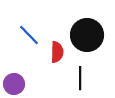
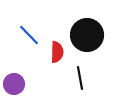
black line: rotated 10 degrees counterclockwise
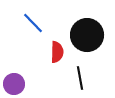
blue line: moved 4 px right, 12 px up
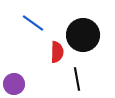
blue line: rotated 10 degrees counterclockwise
black circle: moved 4 px left
black line: moved 3 px left, 1 px down
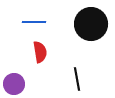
blue line: moved 1 px right, 1 px up; rotated 35 degrees counterclockwise
black circle: moved 8 px right, 11 px up
red semicircle: moved 17 px left; rotated 10 degrees counterclockwise
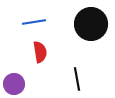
blue line: rotated 10 degrees counterclockwise
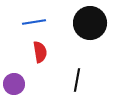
black circle: moved 1 px left, 1 px up
black line: moved 1 px down; rotated 20 degrees clockwise
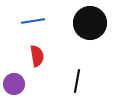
blue line: moved 1 px left, 1 px up
red semicircle: moved 3 px left, 4 px down
black line: moved 1 px down
